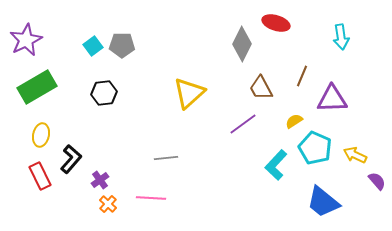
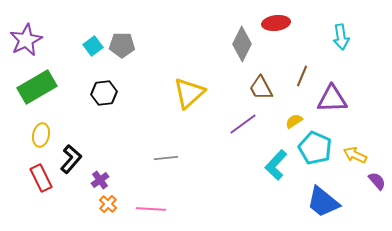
red ellipse: rotated 24 degrees counterclockwise
red rectangle: moved 1 px right, 2 px down
pink line: moved 11 px down
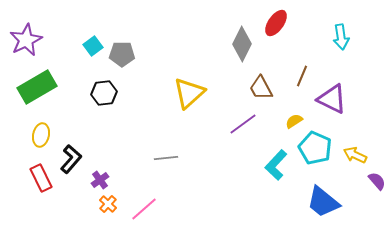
red ellipse: rotated 48 degrees counterclockwise
gray pentagon: moved 9 px down
purple triangle: rotated 28 degrees clockwise
pink line: moved 7 px left; rotated 44 degrees counterclockwise
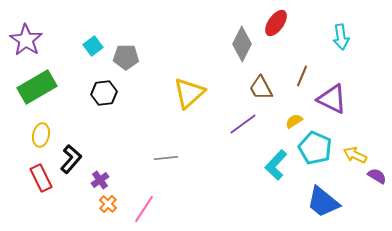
purple star: rotated 12 degrees counterclockwise
gray pentagon: moved 4 px right, 3 px down
purple semicircle: moved 5 px up; rotated 18 degrees counterclockwise
pink line: rotated 16 degrees counterclockwise
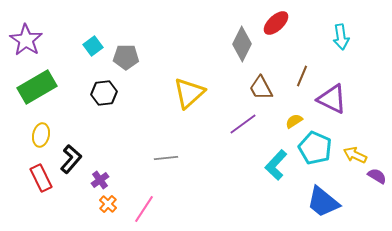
red ellipse: rotated 12 degrees clockwise
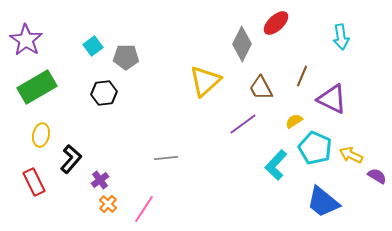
yellow triangle: moved 16 px right, 12 px up
yellow arrow: moved 4 px left
red rectangle: moved 7 px left, 4 px down
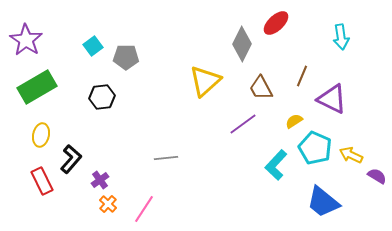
black hexagon: moved 2 px left, 4 px down
red rectangle: moved 8 px right, 1 px up
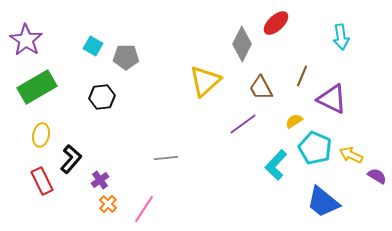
cyan square: rotated 24 degrees counterclockwise
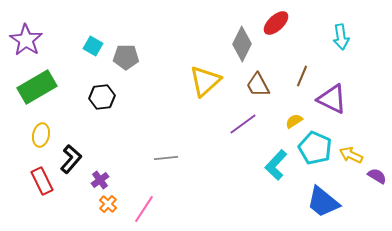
brown trapezoid: moved 3 px left, 3 px up
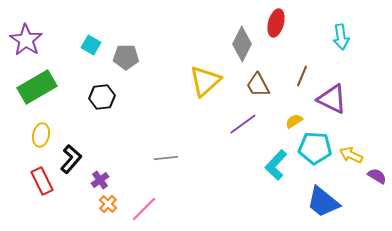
red ellipse: rotated 32 degrees counterclockwise
cyan square: moved 2 px left, 1 px up
cyan pentagon: rotated 20 degrees counterclockwise
pink line: rotated 12 degrees clockwise
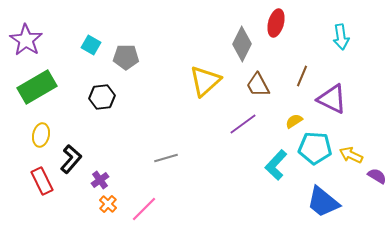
gray line: rotated 10 degrees counterclockwise
